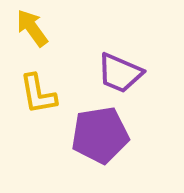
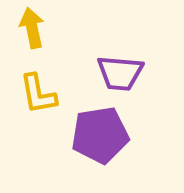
yellow arrow: rotated 24 degrees clockwise
purple trapezoid: rotated 18 degrees counterclockwise
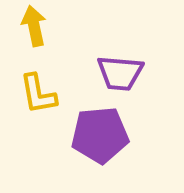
yellow arrow: moved 2 px right, 2 px up
purple pentagon: rotated 4 degrees clockwise
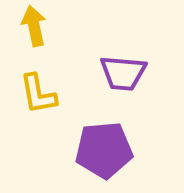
purple trapezoid: moved 3 px right
purple pentagon: moved 4 px right, 15 px down
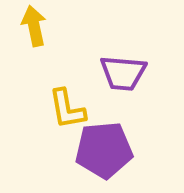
yellow L-shape: moved 29 px right, 15 px down
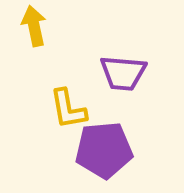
yellow L-shape: moved 1 px right
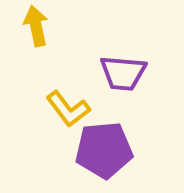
yellow arrow: moved 2 px right
yellow L-shape: rotated 27 degrees counterclockwise
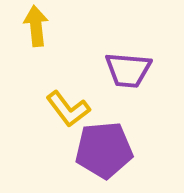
yellow arrow: rotated 6 degrees clockwise
purple trapezoid: moved 5 px right, 3 px up
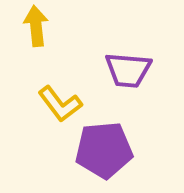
yellow L-shape: moved 8 px left, 5 px up
